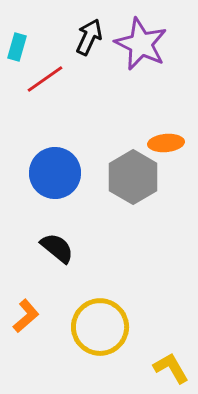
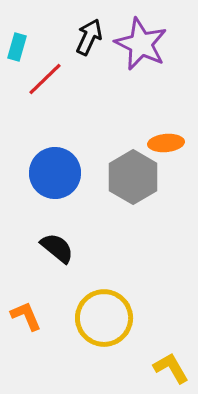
red line: rotated 9 degrees counterclockwise
orange L-shape: rotated 72 degrees counterclockwise
yellow circle: moved 4 px right, 9 px up
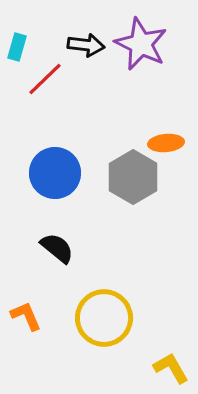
black arrow: moved 3 px left, 8 px down; rotated 72 degrees clockwise
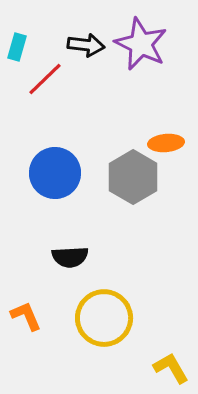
black semicircle: moved 13 px right, 9 px down; rotated 138 degrees clockwise
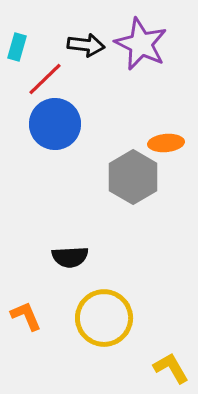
blue circle: moved 49 px up
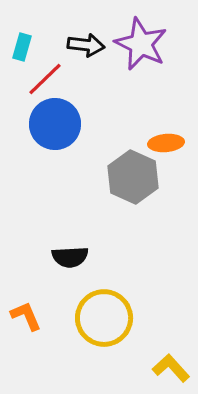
cyan rectangle: moved 5 px right
gray hexagon: rotated 6 degrees counterclockwise
yellow L-shape: rotated 12 degrees counterclockwise
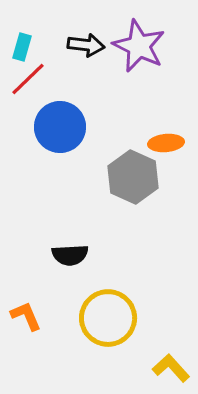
purple star: moved 2 px left, 2 px down
red line: moved 17 px left
blue circle: moved 5 px right, 3 px down
black semicircle: moved 2 px up
yellow circle: moved 4 px right
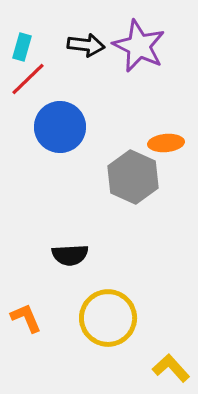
orange L-shape: moved 2 px down
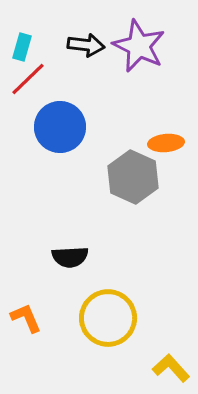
black semicircle: moved 2 px down
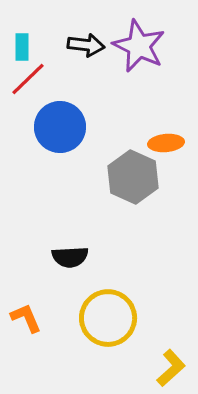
cyan rectangle: rotated 16 degrees counterclockwise
yellow L-shape: rotated 90 degrees clockwise
